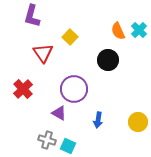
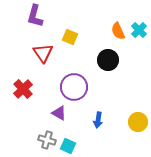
purple L-shape: moved 3 px right
yellow square: rotated 21 degrees counterclockwise
purple circle: moved 2 px up
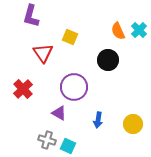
purple L-shape: moved 4 px left
yellow circle: moved 5 px left, 2 px down
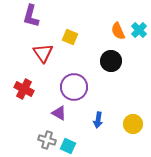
black circle: moved 3 px right, 1 px down
red cross: moved 1 px right; rotated 18 degrees counterclockwise
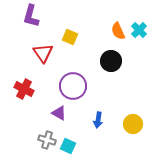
purple circle: moved 1 px left, 1 px up
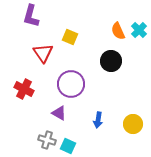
purple circle: moved 2 px left, 2 px up
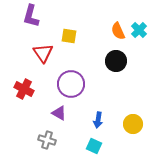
yellow square: moved 1 px left, 1 px up; rotated 14 degrees counterclockwise
black circle: moved 5 px right
cyan square: moved 26 px right
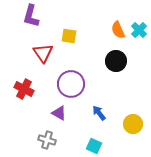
orange semicircle: moved 1 px up
blue arrow: moved 1 px right, 7 px up; rotated 133 degrees clockwise
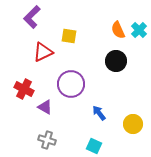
purple L-shape: moved 1 px right, 1 px down; rotated 30 degrees clockwise
red triangle: moved 1 px up; rotated 40 degrees clockwise
purple triangle: moved 14 px left, 6 px up
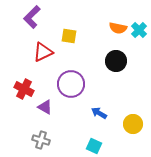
orange semicircle: moved 2 px up; rotated 54 degrees counterclockwise
blue arrow: rotated 21 degrees counterclockwise
gray cross: moved 6 px left
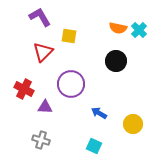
purple L-shape: moved 8 px right; rotated 105 degrees clockwise
red triangle: rotated 20 degrees counterclockwise
purple triangle: rotated 28 degrees counterclockwise
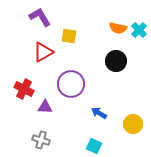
red triangle: rotated 15 degrees clockwise
